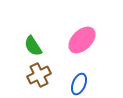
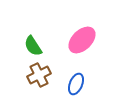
blue ellipse: moved 3 px left
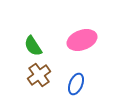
pink ellipse: rotated 24 degrees clockwise
brown cross: rotated 10 degrees counterclockwise
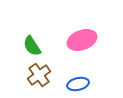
green semicircle: moved 1 px left
blue ellipse: moved 2 px right; rotated 55 degrees clockwise
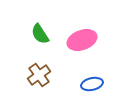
green semicircle: moved 8 px right, 12 px up
blue ellipse: moved 14 px right
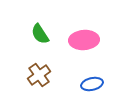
pink ellipse: moved 2 px right; rotated 16 degrees clockwise
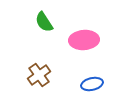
green semicircle: moved 4 px right, 12 px up
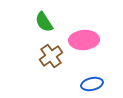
brown cross: moved 12 px right, 19 px up
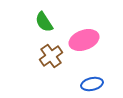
pink ellipse: rotated 16 degrees counterclockwise
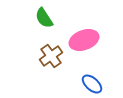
green semicircle: moved 4 px up
blue ellipse: rotated 55 degrees clockwise
